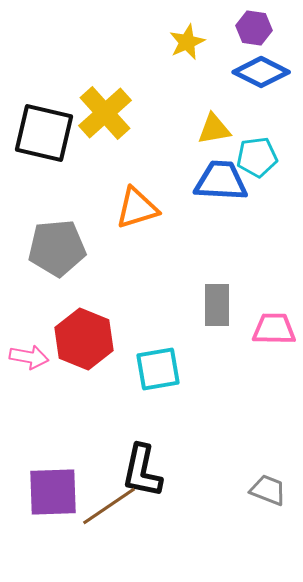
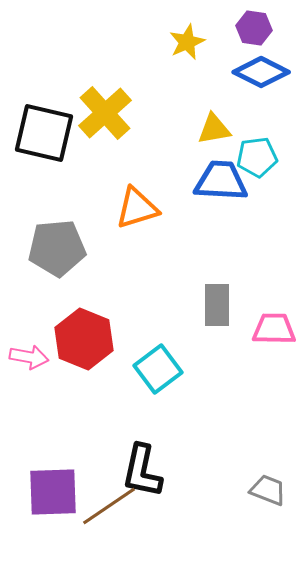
cyan square: rotated 27 degrees counterclockwise
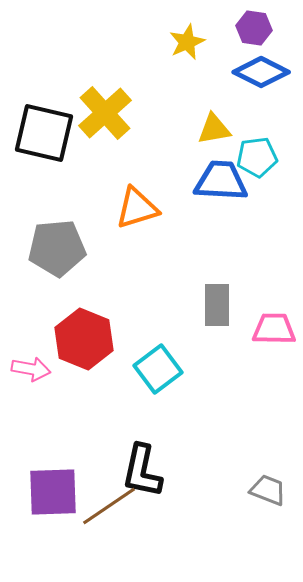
pink arrow: moved 2 px right, 12 px down
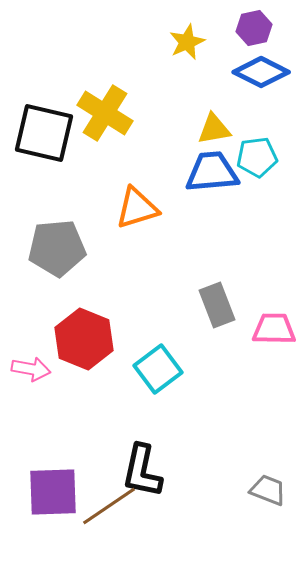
purple hexagon: rotated 20 degrees counterclockwise
yellow cross: rotated 16 degrees counterclockwise
blue trapezoid: moved 9 px left, 9 px up; rotated 8 degrees counterclockwise
gray rectangle: rotated 21 degrees counterclockwise
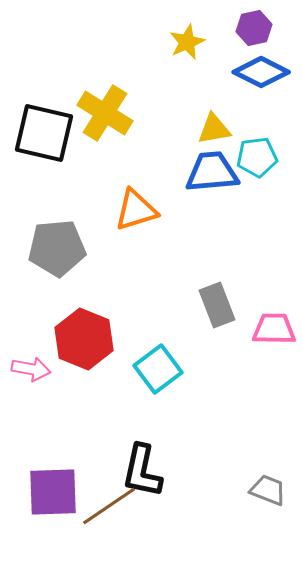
orange triangle: moved 1 px left, 2 px down
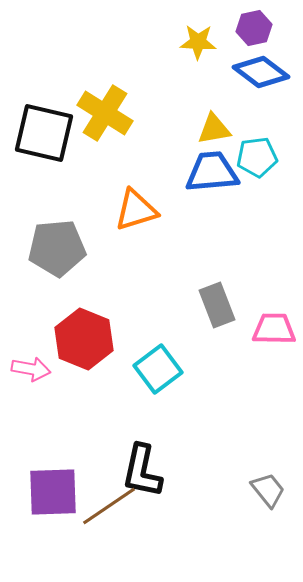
yellow star: moved 11 px right; rotated 27 degrees clockwise
blue diamond: rotated 10 degrees clockwise
gray trapezoid: rotated 30 degrees clockwise
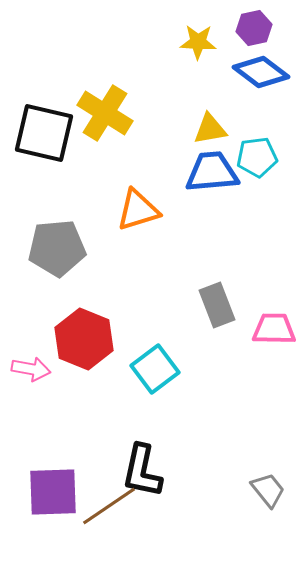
yellow triangle: moved 4 px left
orange triangle: moved 2 px right
cyan square: moved 3 px left
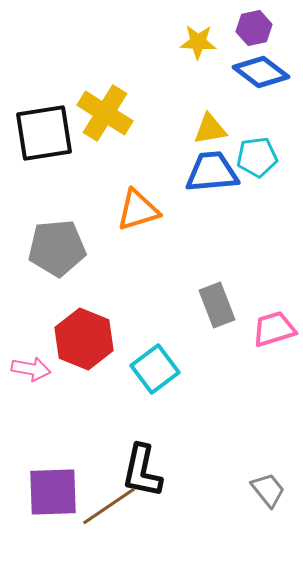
black square: rotated 22 degrees counterclockwise
pink trapezoid: rotated 18 degrees counterclockwise
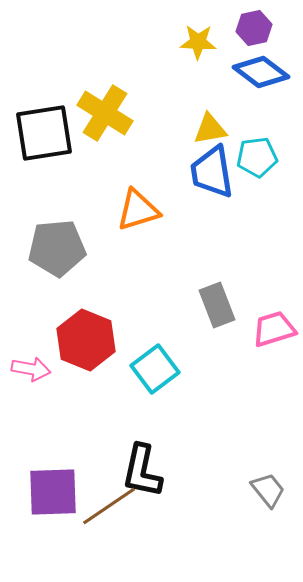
blue trapezoid: rotated 94 degrees counterclockwise
red hexagon: moved 2 px right, 1 px down
